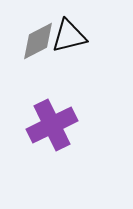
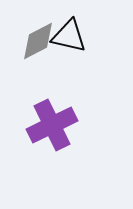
black triangle: rotated 27 degrees clockwise
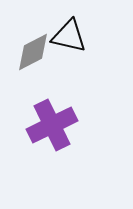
gray diamond: moved 5 px left, 11 px down
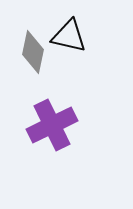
gray diamond: rotated 51 degrees counterclockwise
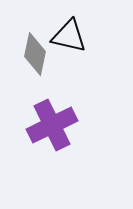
gray diamond: moved 2 px right, 2 px down
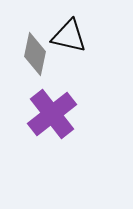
purple cross: moved 11 px up; rotated 12 degrees counterclockwise
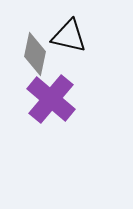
purple cross: moved 1 px left, 15 px up; rotated 12 degrees counterclockwise
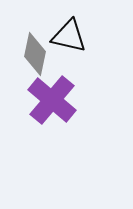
purple cross: moved 1 px right, 1 px down
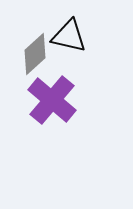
gray diamond: rotated 36 degrees clockwise
